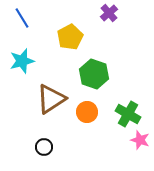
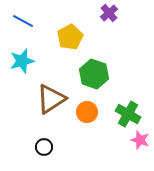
blue line: moved 1 px right, 3 px down; rotated 30 degrees counterclockwise
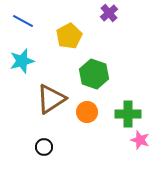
yellow pentagon: moved 1 px left, 1 px up
green cross: rotated 30 degrees counterclockwise
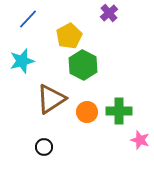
blue line: moved 5 px right, 2 px up; rotated 75 degrees counterclockwise
green hexagon: moved 11 px left, 9 px up; rotated 8 degrees clockwise
green cross: moved 9 px left, 3 px up
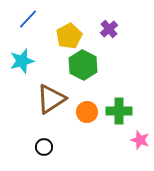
purple cross: moved 16 px down
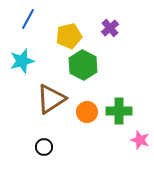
blue line: rotated 15 degrees counterclockwise
purple cross: moved 1 px right, 1 px up
yellow pentagon: rotated 15 degrees clockwise
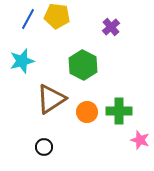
purple cross: moved 1 px right, 1 px up
yellow pentagon: moved 12 px left, 20 px up; rotated 20 degrees clockwise
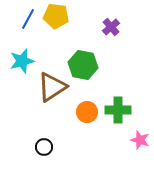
yellow pentagon: moved 1 px left
green hexagon: rotated 16 degrees counterclockwise
brown triangle: moved 1 px right, 12 px up
green cross: moved 1 px left, 1 px up
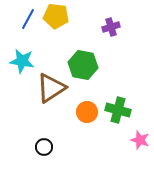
purple cross: rotated 24 degrees clockwise
cyan star: rotated 25 degrees clockwise
brown triangle: moved 1 px left, 1 px down
green cross: rotated 15 degrees clockwise
